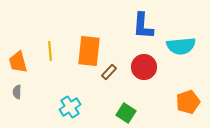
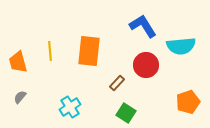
blue L-shape: rotated 144 degrees clockwise
red circle: moved 2 px right, 2 px up
brown rectangle: moved 8 px right, 11 px down
gray semicircle: moved 3 px right, 5 px down; rotated 40 degrees clockwise
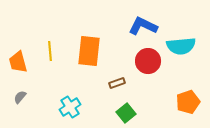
blue L-shape: rotated 32 degrees counterclockwise
red circle: moved 2 px right, 4 px up
brown rectangle: rotated 28 degrees clockwise
green square: rotated 18 degrees clockwise
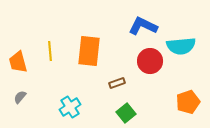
red circle: moved 2 px right
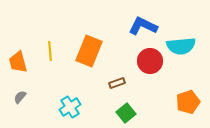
orange rectangle: rotated 16 degrees clockwise
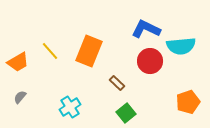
blue L-shape: moved 3 px right, 3 px down
yellow line: rotated 36 degrees counterclockwise
orange trapezoid: rotated 105 degrees counterclockwise
brown rectangle: rotated 63 degrees clockwise
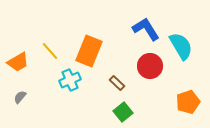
blue L-shape: rotated 32 degrees clockwise
cyan semicircle: rotated 116 degrees counterclockwise
red circle: moved 5 px down
cyan cross: moved 27 px up; rotated 10 degrees clockwise
green square: moved 3 px left, 1 px up
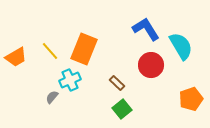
orange rectangle: moved 5 px left, 2 px up
orange trapezoid: moved 2 px left, 5 px up
red circle: moved 1 px right, 1 px up
gray semicircle: moved 32 px right
orange pentagon: moved 3 px right, 3 px up
green square: moved 1 px left, 3 px up
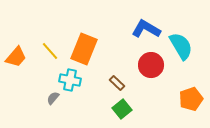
blue L-shape: rotated 28 degrees counterclockwise
orange trapezoid: rotated 20 degrees counterclockwise
cyan cross: rotated 35 degrees clockwise
gray semicircle: moved 1 px right, 1 px down
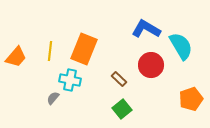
yellow line: rotated 48 degrees clockwise
brown rectangle: moved 2 px right, 4 px up
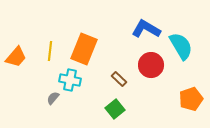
green square: moved 7 px left
